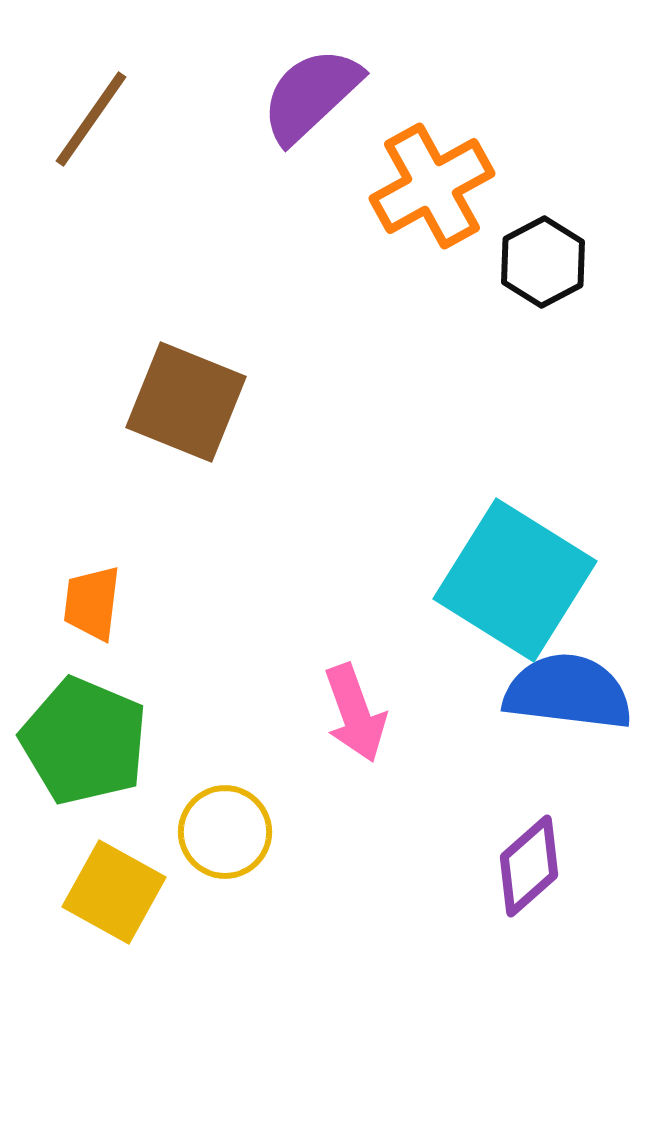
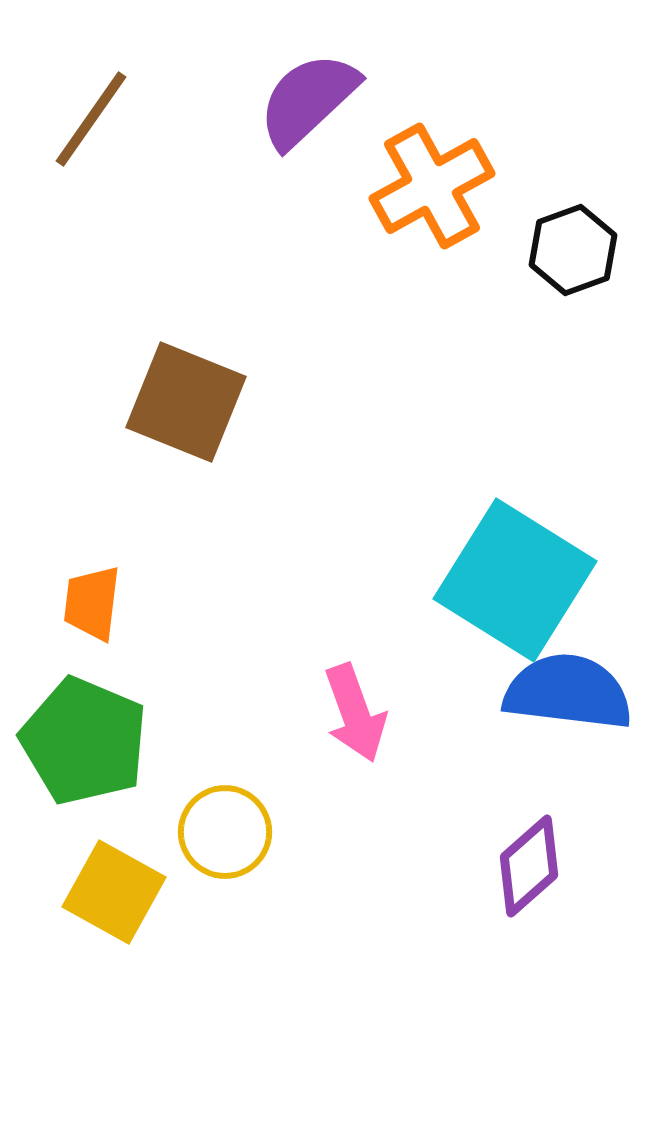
purple semicircle: moved 3 px left, 5 px down
black hexagon: moved 30 px right, 12 px up; rotated 8 degrees clockwise
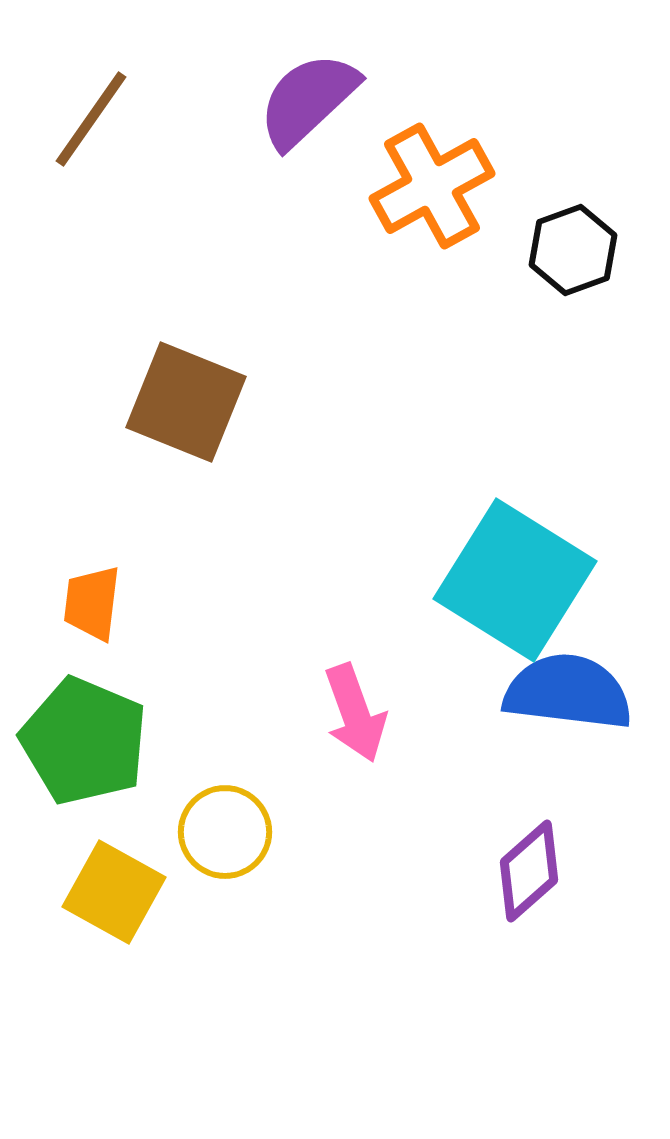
purple diamond: moved 5 px down
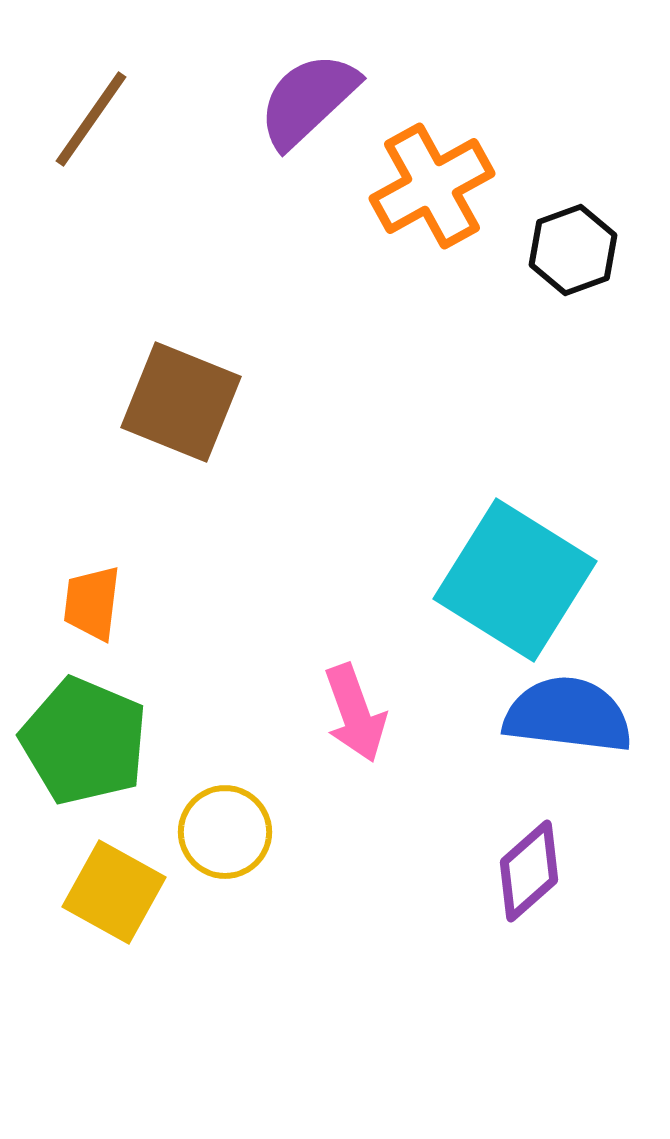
brown square: moved 5 px left
blue semicircle: moved 23 px down
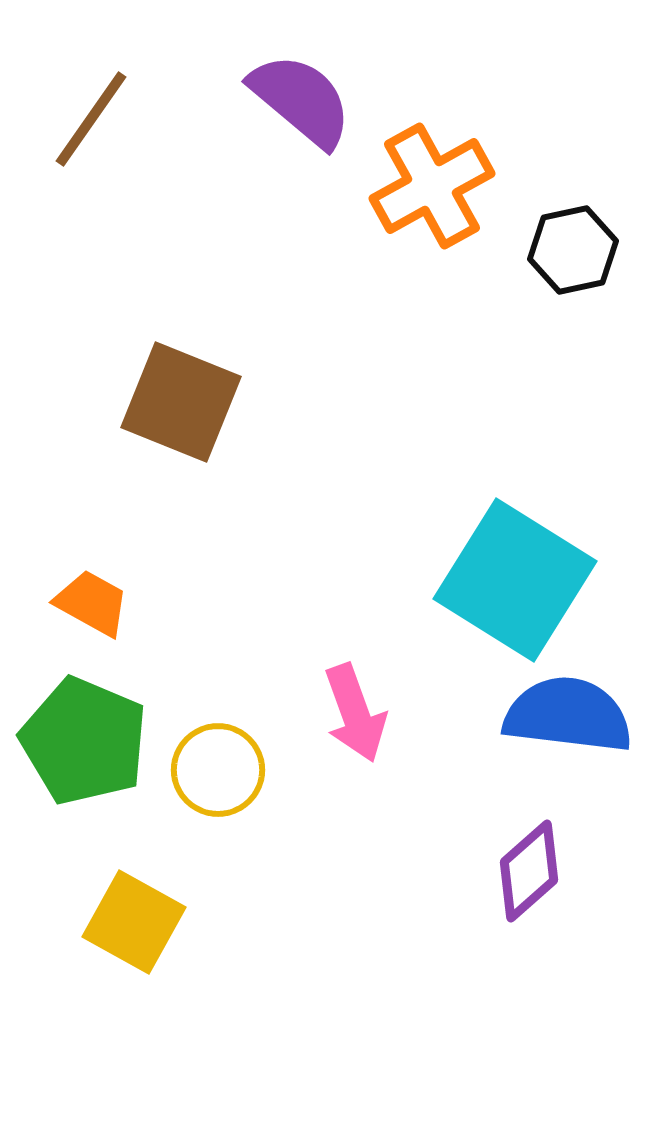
purple semicircle: moved 7 px left; rotated 83 degrees clockwise
black hexagon: rotated 8 degrees clockwise
orange trapezoid: rotated 112 degrees clockwise
yellow circle: moved 7 px left, 62 px up
yellow square: moved 20 px right, 30 px down
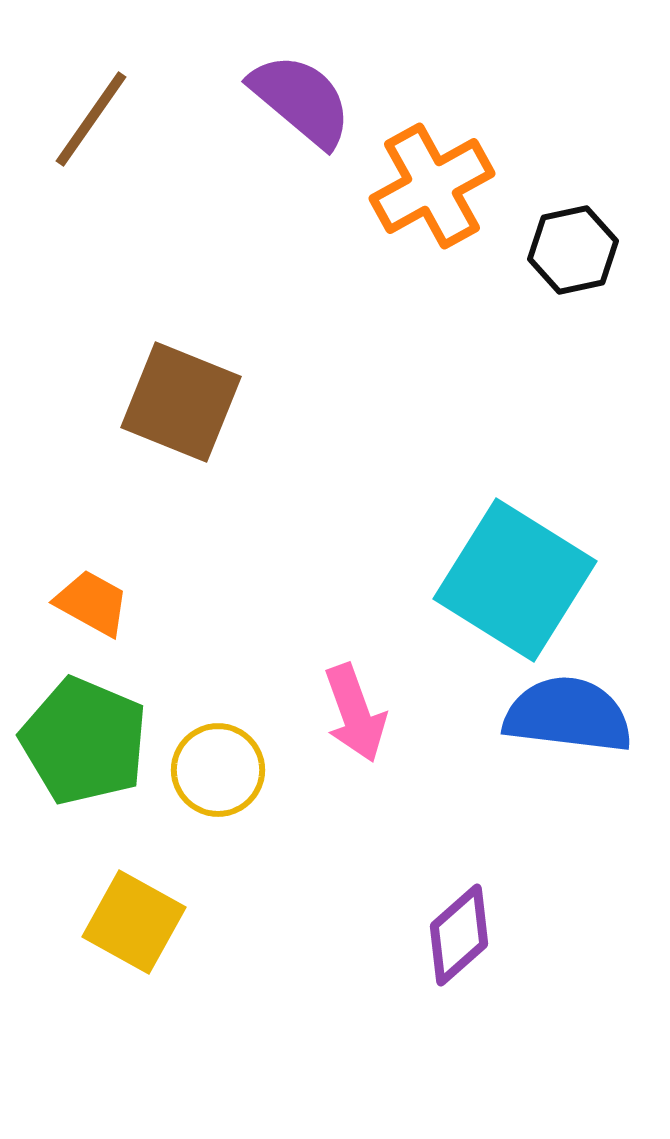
purple diamond: moved 70 px left, 64 px down
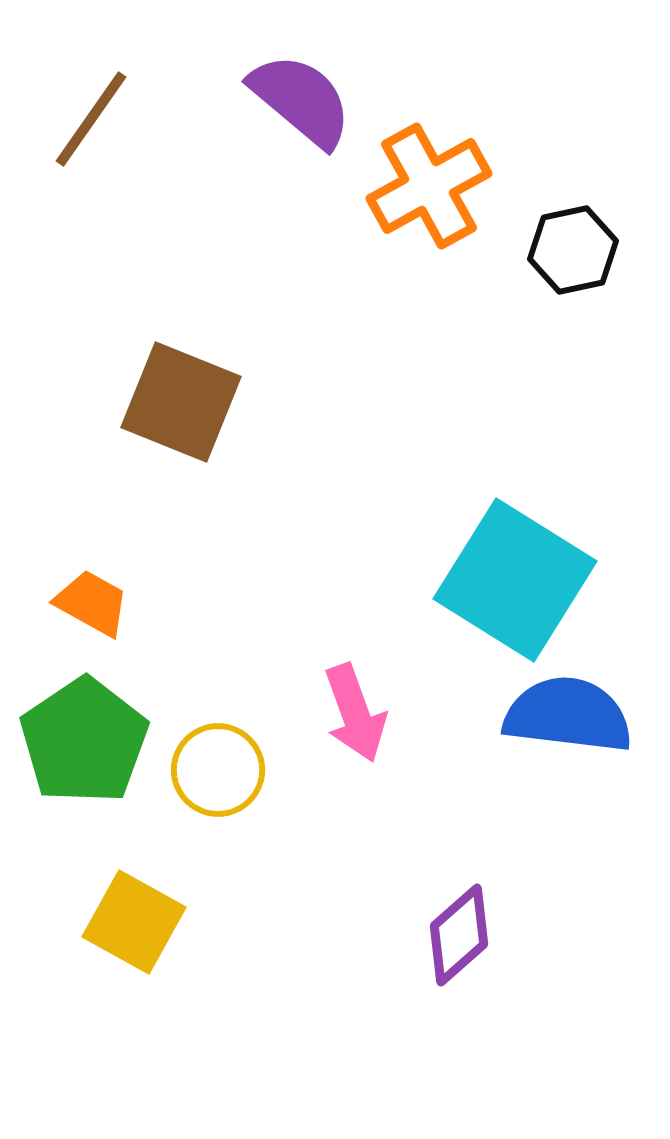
orange cross: moved 3 px left
green pentagon: rotated 15 degrees clockwise
